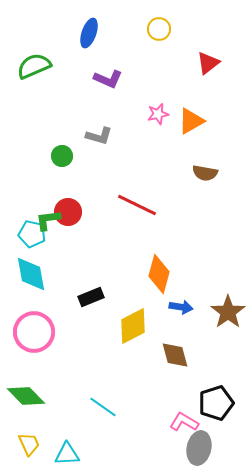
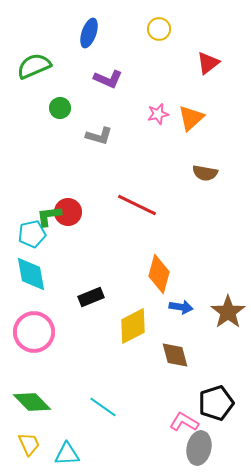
orange triangle: moved 3 px up; rotated 12 degrees counterclockwise
green circle: moved 2 px left, 48 px up
green L-shape: moved 1 px right, 4 px up
cyan pentagon: rotated 24 degrees counterclockwise
green diamond: moved 6 px right, 6 px down
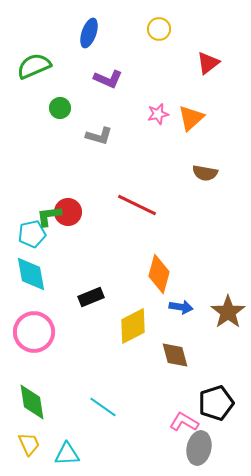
green diamond: rotated 36 degrees clockwise
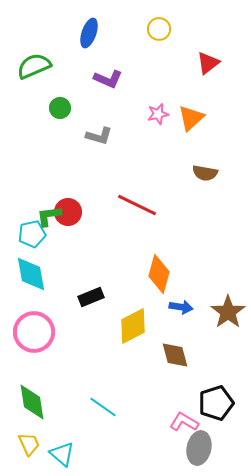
cyan triangle: moved 5 px left; rotated 44 degrees clockwise
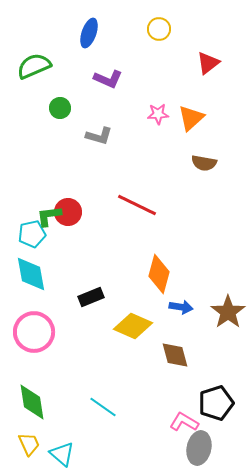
pink star: rotated 10 degrees clockwise
brown semicircle: moved 1 px left, 10 px up
yellow diamond: rotated 51 degrees clockwise
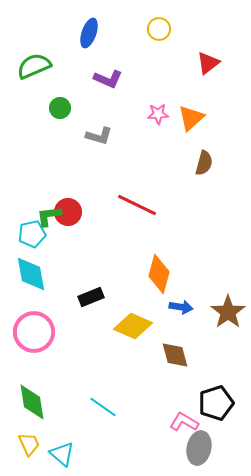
brown semicircle: rotated 85 degrees counterclockwise
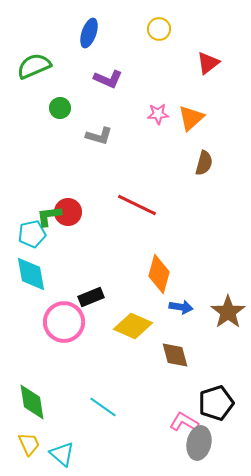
pink circle: moved 30 px right, 10 px up
gray ellipse: moved 5 px up
